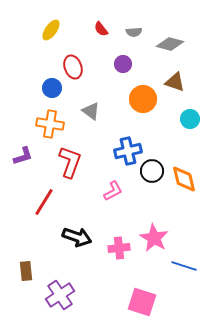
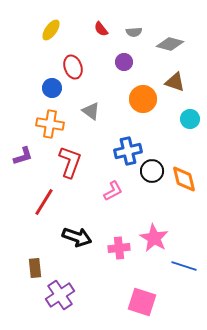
purple circle: moved 1 px right, 2 px up
brown rectangle: moved 9 px right, 3 px up
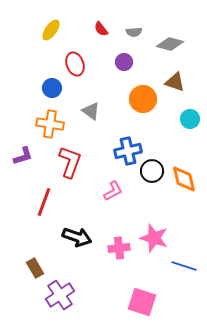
red ellipse: moved 2 px right, 3 px up
red line: rotated 12 degrees counterclockwise
pink star: rotated 12 degrees counterclockwise
brown rectangle: rotated 24 degrees counterclockwise
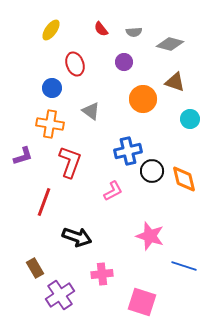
pink star: moved 4 px left, 2 px up
pink cross: moved 17 px left, 26 px down
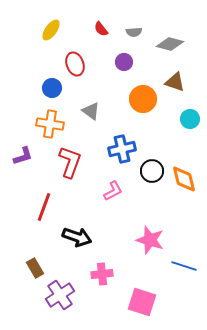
blue cross: moved 6 px left, 2 px up
red line: moved 5 px down
pink star: moved 4 px down
